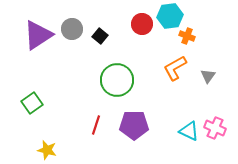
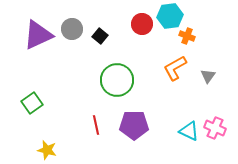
purple triangle: rotated 8 degrees clockwise
red line: rotated 30 degrees counterclockwise
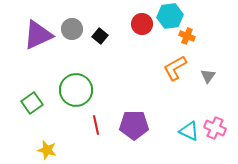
green circle: moved 41 px left, 10 px down
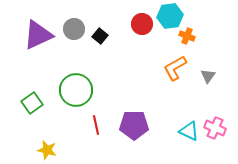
gray circle: moved 2 px right
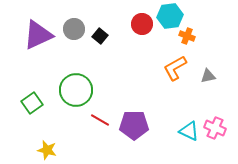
gray triangle: rotated 42 degrees clockwise
red line: moved 4 px right, 5 px up; rotated 48 degrees counterclockwise
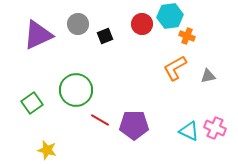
gray circle: moved 4 px right, 5 px up
black square: moved 5 px right; rotated 28 degrees clockwise
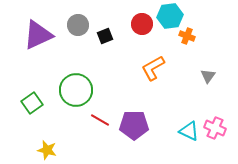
gray circle: moved 1 px down
orange L-shape: moved 22 px left
gray triangle: rotated 42 degrees counterclockwise
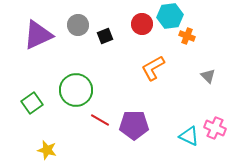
gray triangle: rotated 21 degrees counterclockwise
cyan triangle: moved 5 px down
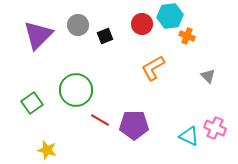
purple triangle: rotated 20 degrees counterclockwise
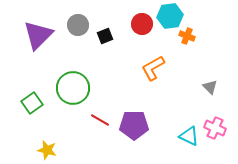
gray triangle: moved 2 px right, 11 px down
green circle: moved 3 px left, 2 px up
